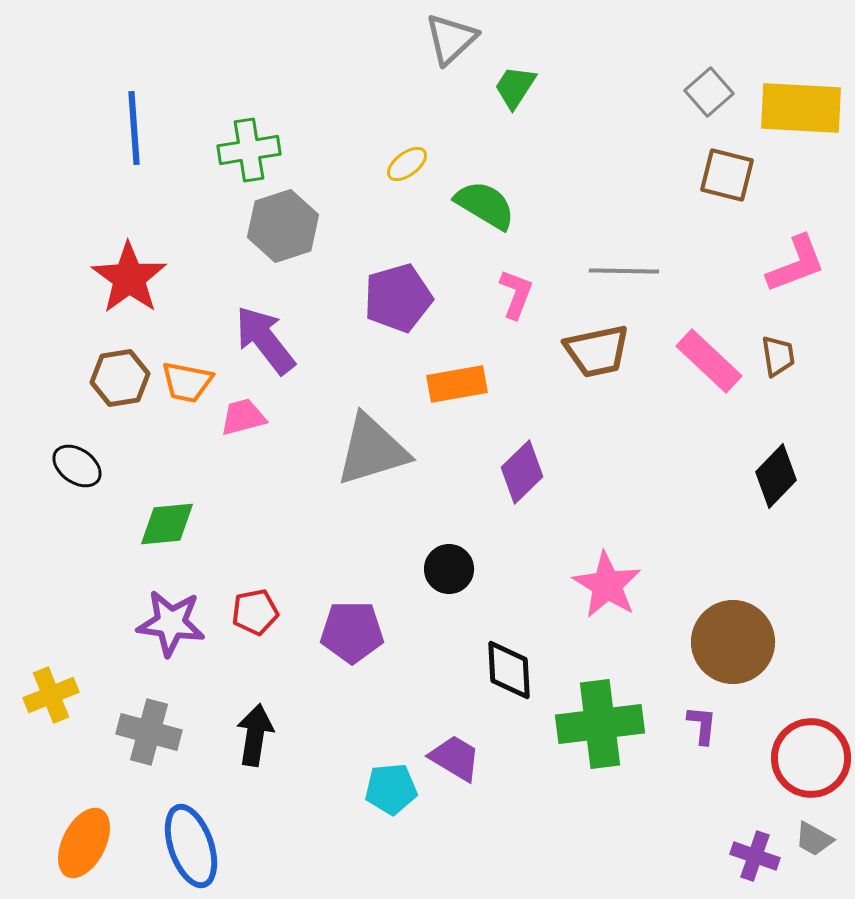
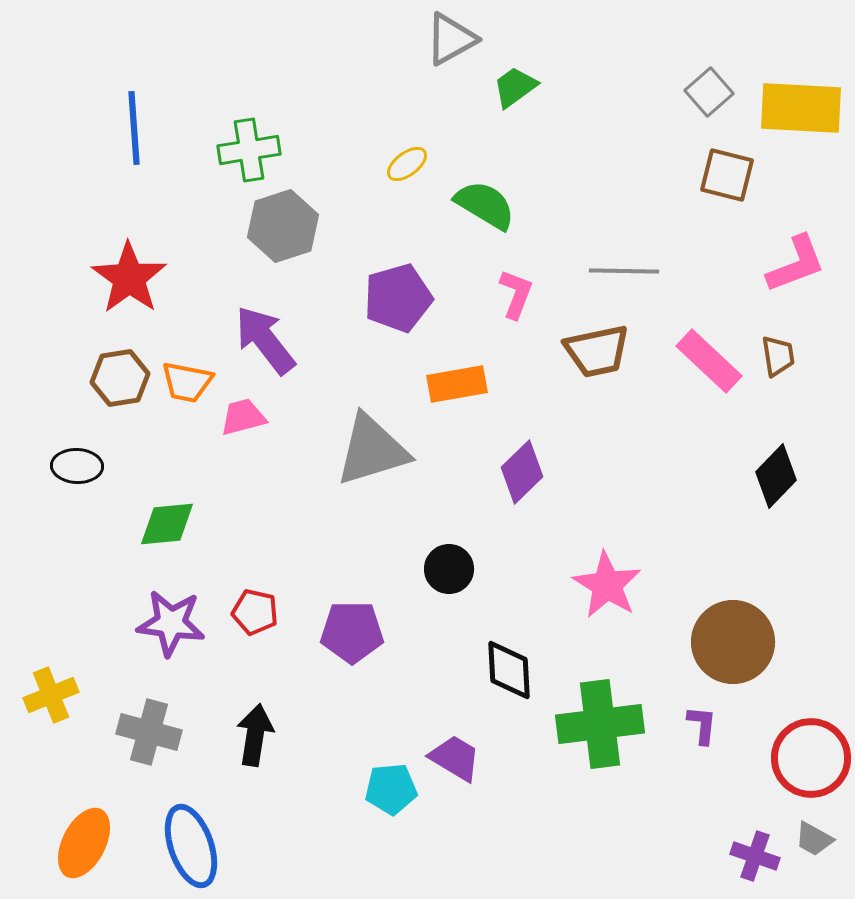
gray triangle at (451, 39): rotated 14 degrees clockwise
green trapezoid at (515, 87): rotated 21 degrees clockwise
black ellipse at (77, 466): rotated 33 degrees counterclockwise
red pentagon at (255, 612): rotated 24 degrees clockwise
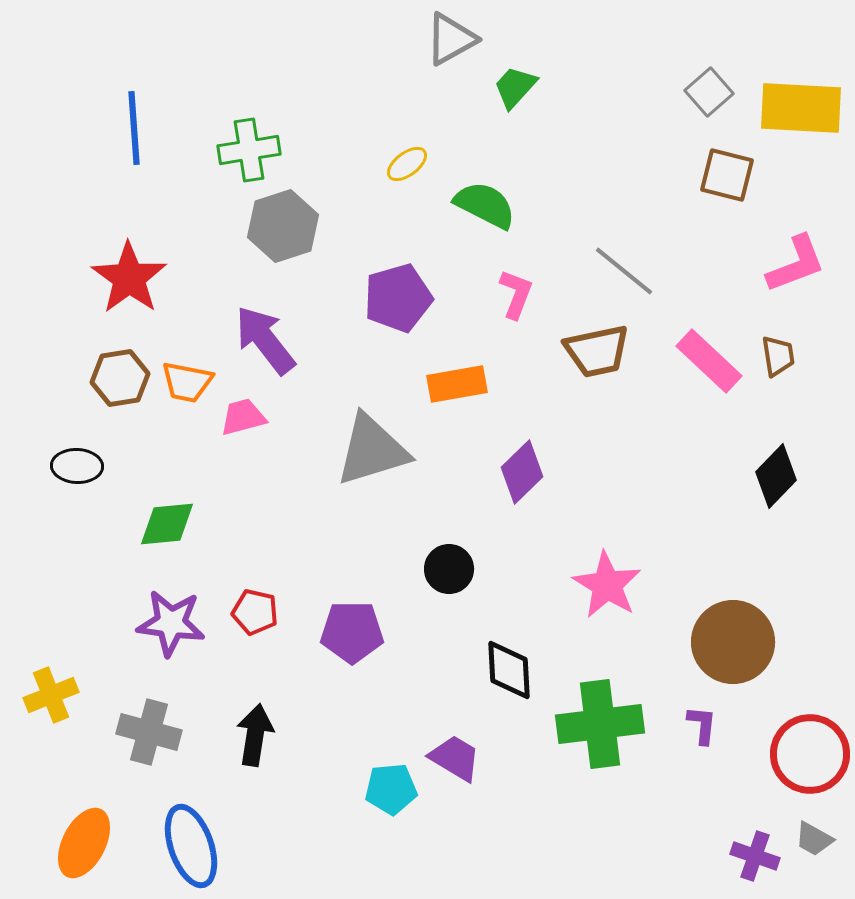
green trapezoid at (515, 87): rotated 12 degrees counterclockwise
green semicircle at (485, 205): rotated 4 degrees counterclockwise
gray line at (624, 271): rotated 38 degrees clockwise
red circle at (811, 758): moved 1 px left, 4 px up
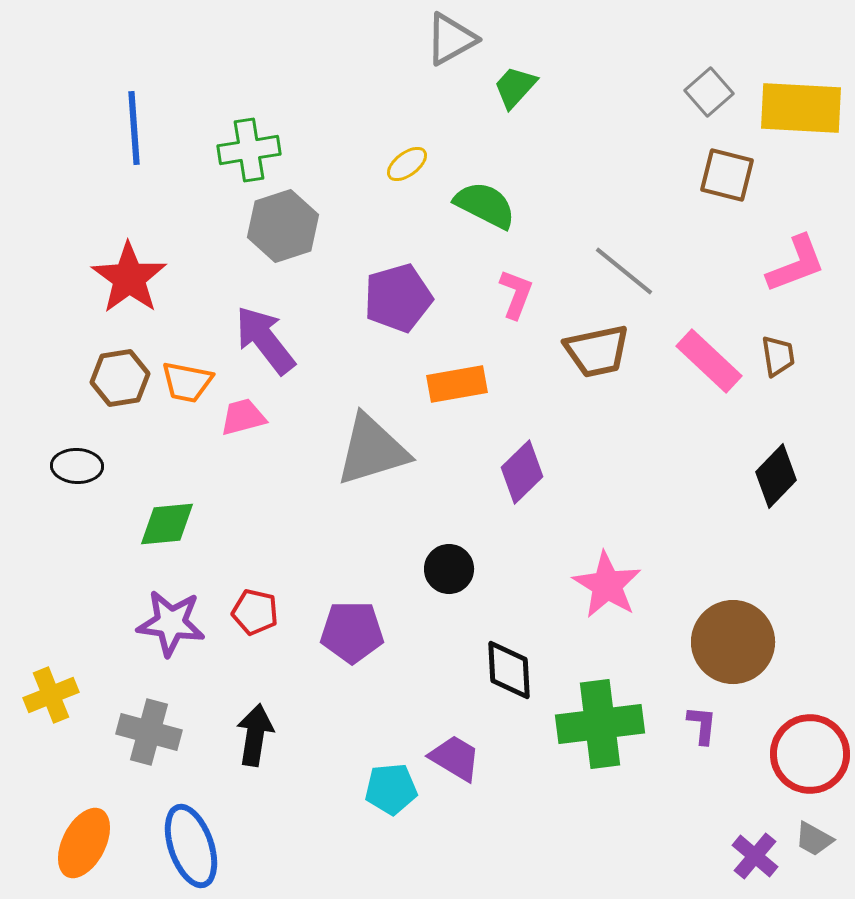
purple cross at (755, 856): rotated 21 degrees clockwise
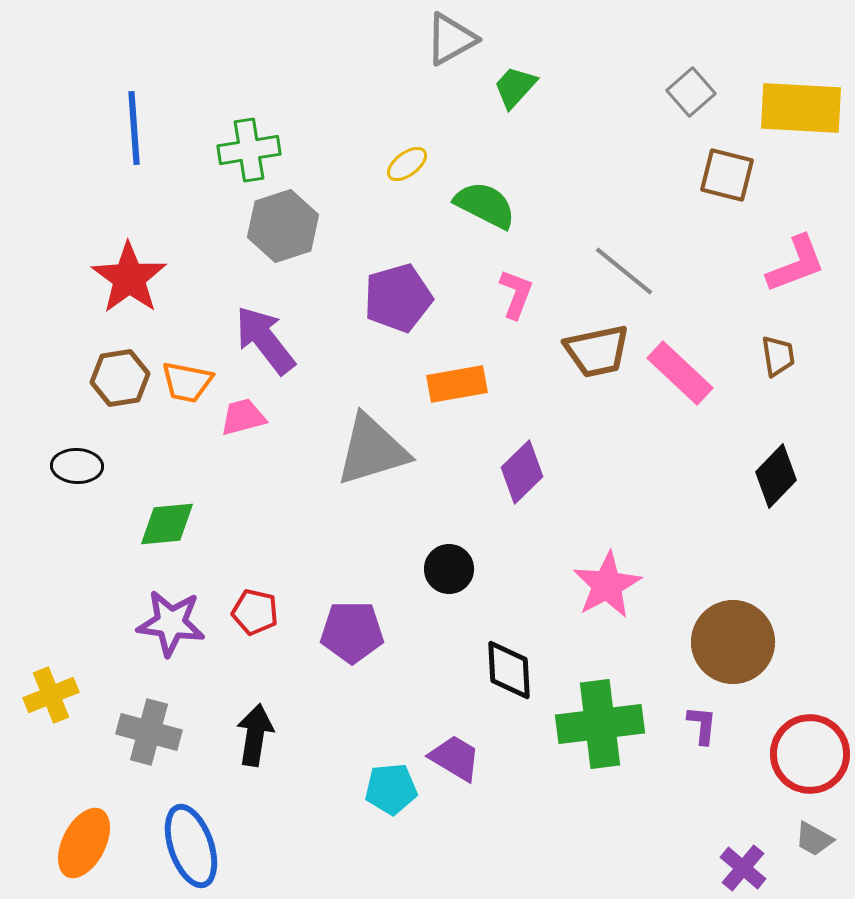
gray square at (709, 92): moved 18 px left
pink rectangle at (709, 361): moved 29 px left, 12 px down
pink star at (607, 585): rotated 12 degrees clockwise
purple cross at (755, 856): moved 12 px left, 12 px down
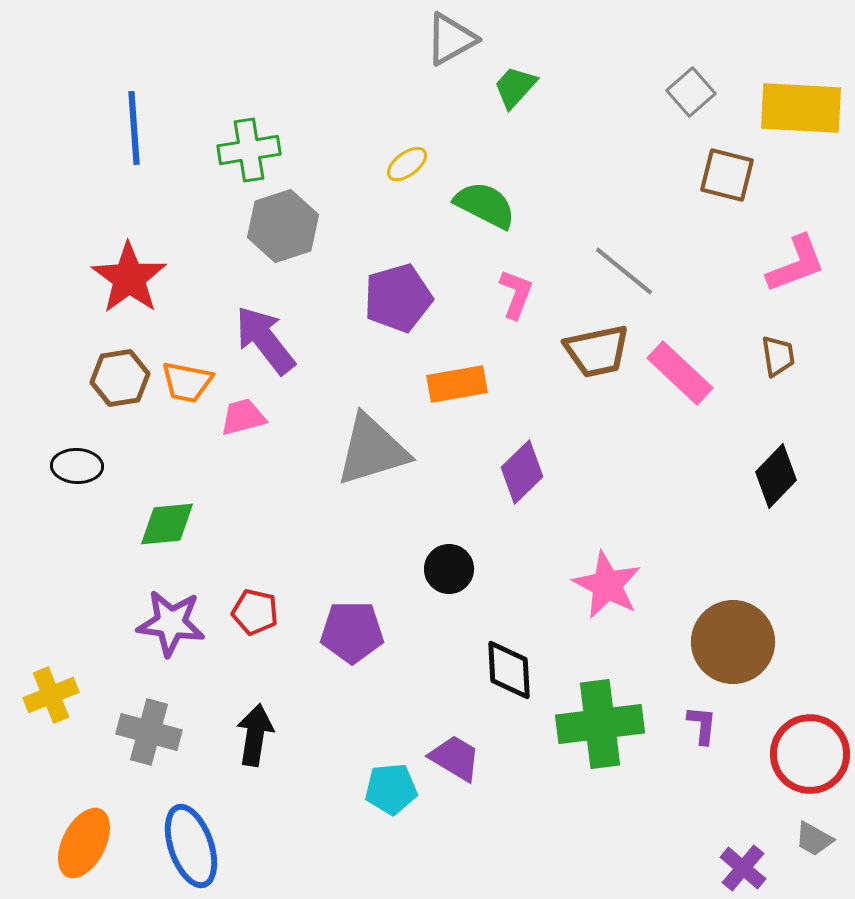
pink star at (607, 585): rotated 16 degrees counterclockwise
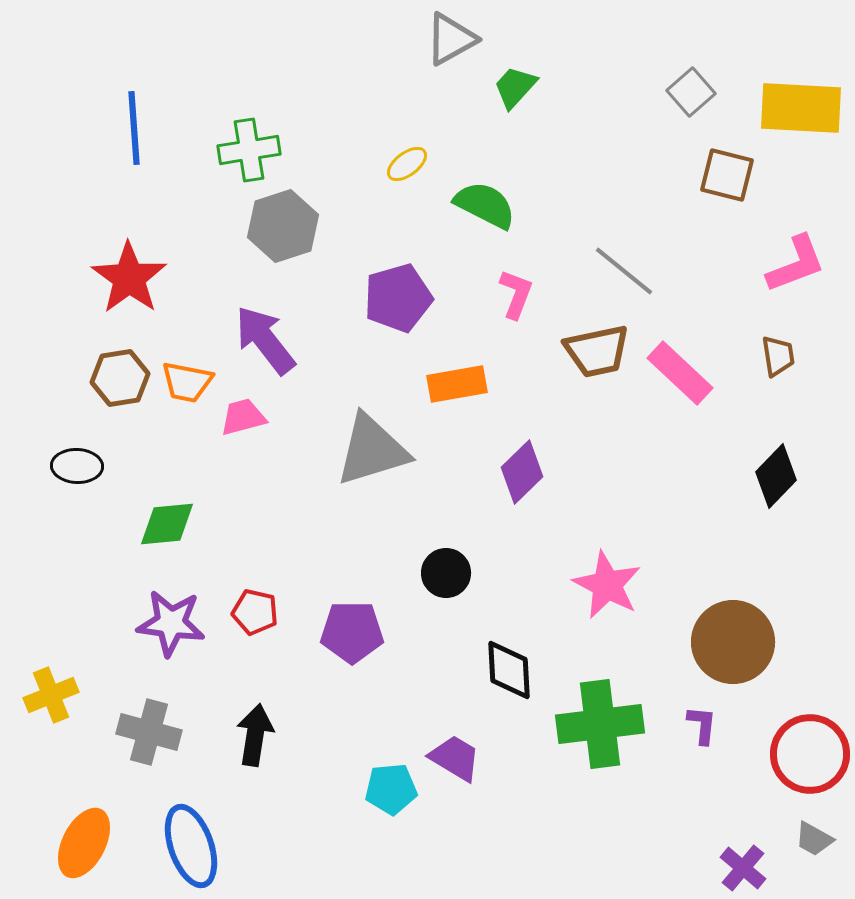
black circle at (449, 569): moved 3 px left, 4 px down
